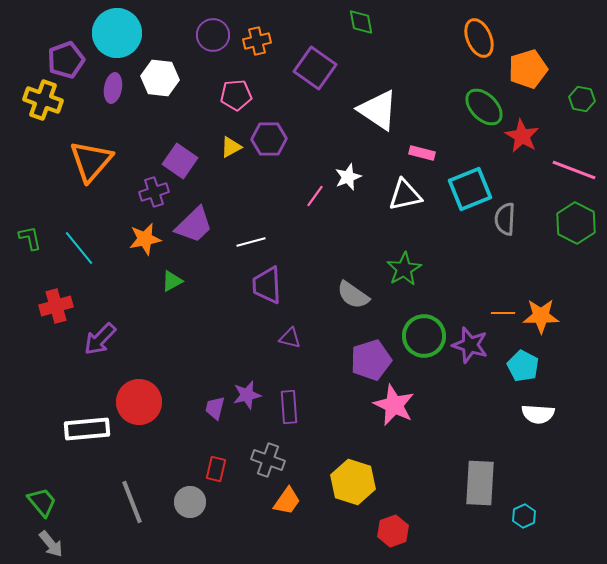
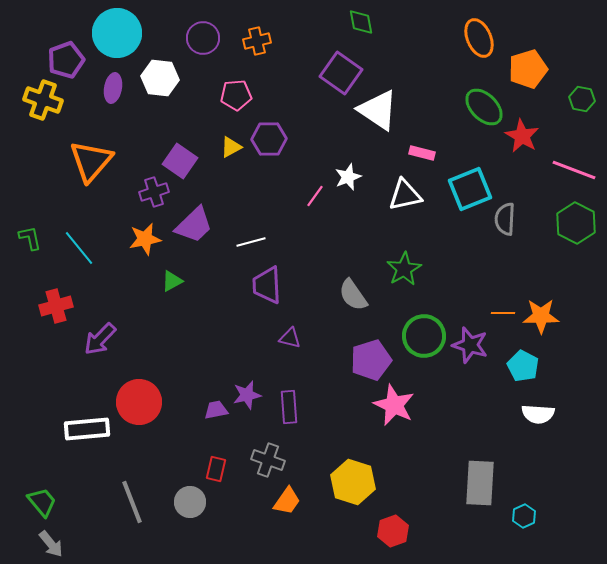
purple circle at (213, 35): moved 10 px left, 3 px down
purple square at (315, 68): moved 26 px right, 5 px down
gray semicircle at (353, 295): rotated 20 degrees clockwise
purple trapezoid at (215, 408): moved 1 px right, 2 px down; rotated 65 degrees clockwise
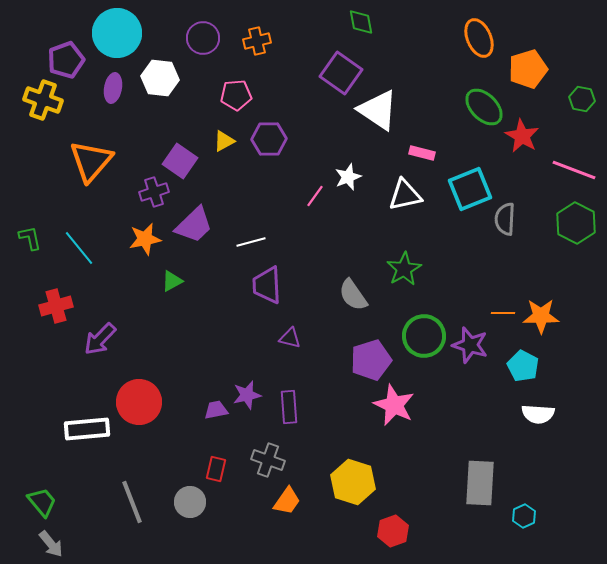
yellow triangle at (231, 147): moved 7 px left, 6 px up
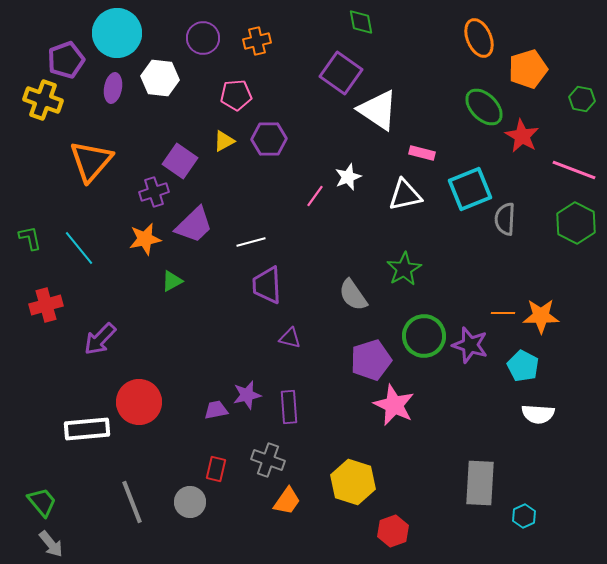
red cross at (56, 306): moved 10 px left, 1 px up
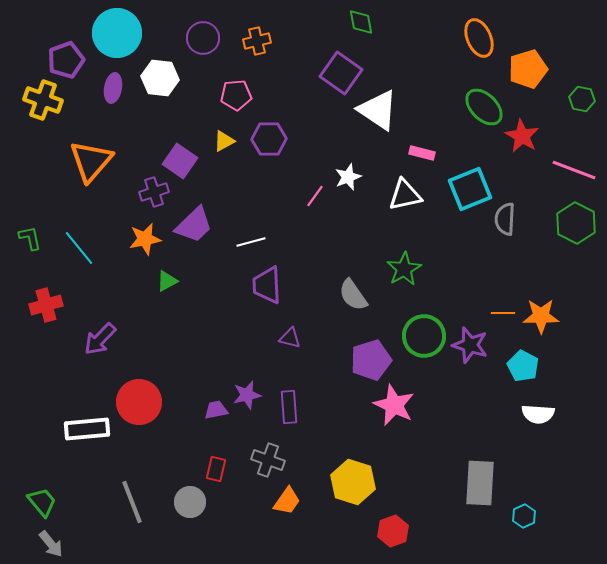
green triangle at (172, 281): moved 5 px left
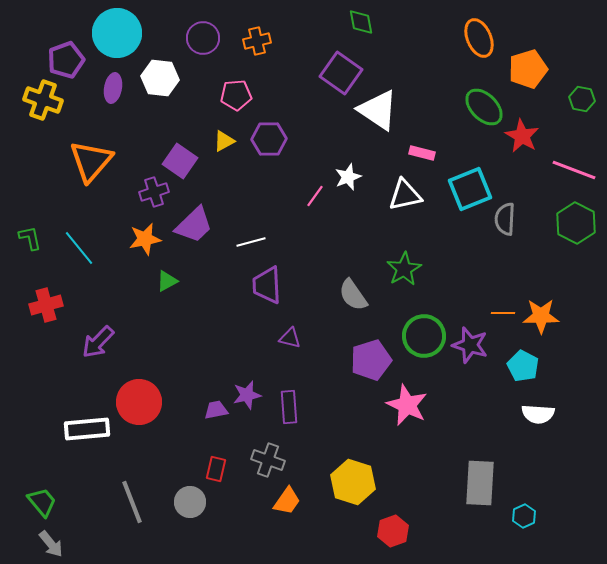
purple arrow at (100, 339): moved 2 px left, 3 px down
pink star at (394, 405): moved 13 px right
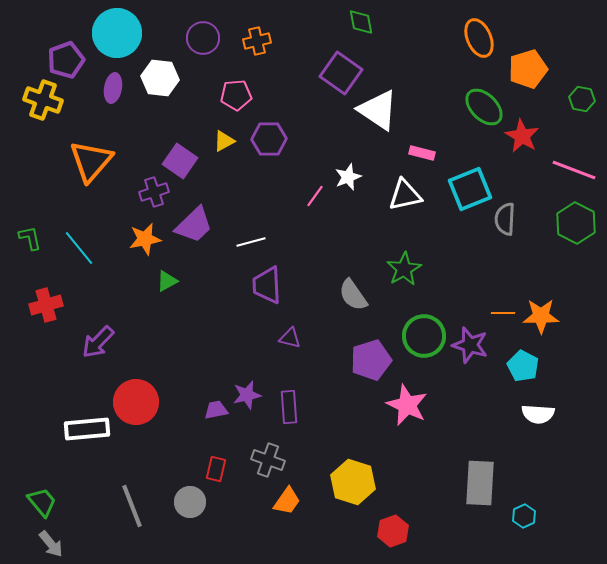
red circle at (139, 402): moved 3 px left
gray line at (132, 502): moved 4 px down
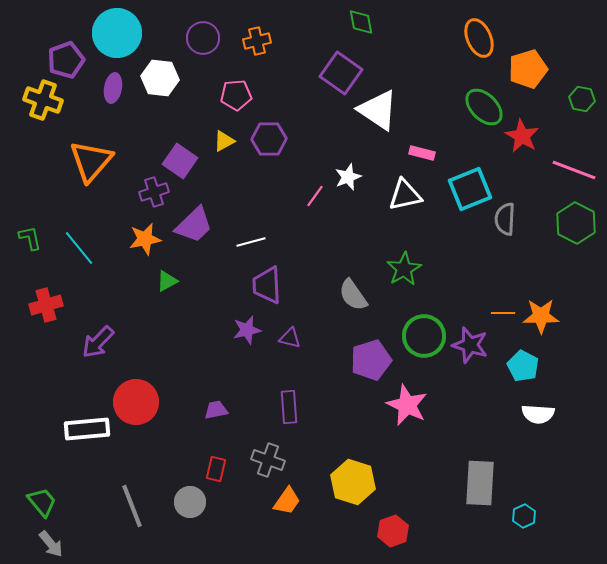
purple star at (247, 395): moved 65 px up
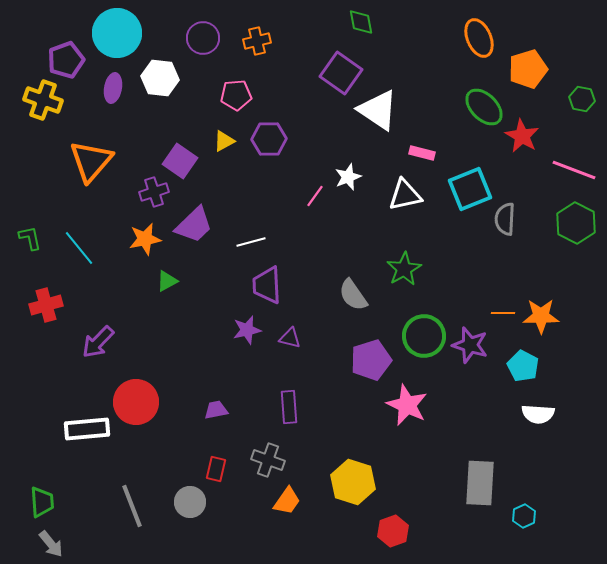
green trapezoid at (42, 502): rotated 36 degrees clockwise
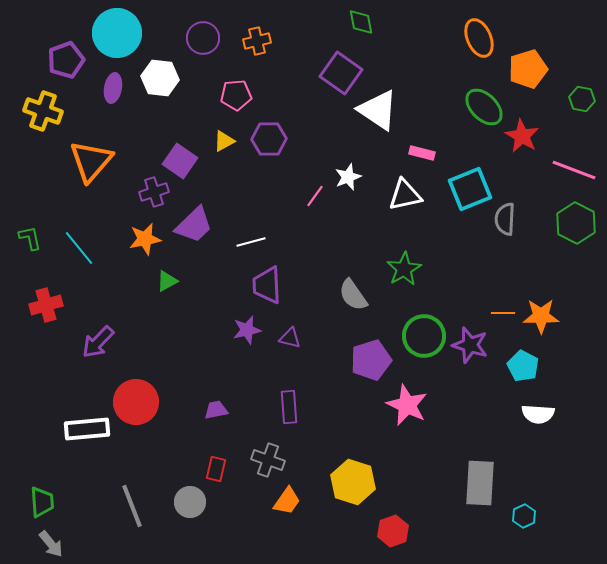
yellow cross at (43, 100): moved 11 px down
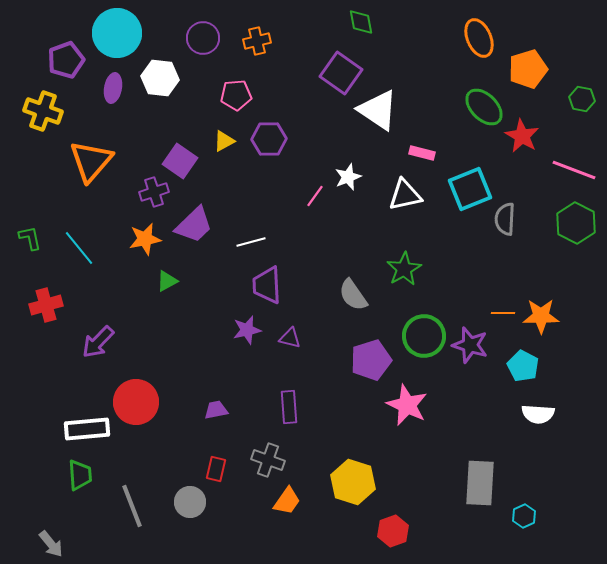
green trapezoid at (42, 502): moved 38 px right, 27 px up
